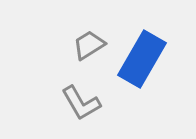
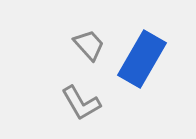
gray trapezoid: rotated 80 degrees clockwise
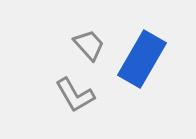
gray L-shape: moved 6 px left, 8 px up
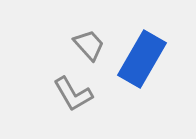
gray L-shape: moved 2 px left, 1 px up
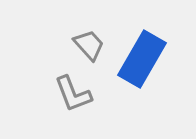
gray L-shape: rotated 9 degrees clockwise
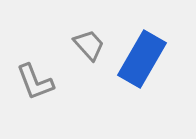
gray L-shape: moved 38 px left, 12 px up
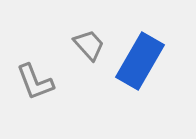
blue rectangle: moved 2 px left, 2 px down
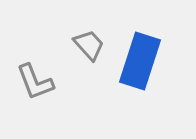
blue rectangle: rotated 12 degrees counterclockwise
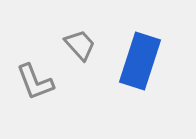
gray trapezoid: moved 9 px left
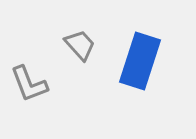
gray L-shape: moved 6 px left, 2 px down
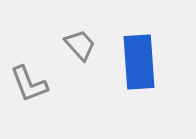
blue rectangle: moved 1 px left, 1 px down; rotated 22 degrees counterclockwise
